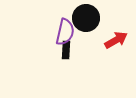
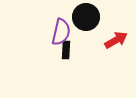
black circle: moved 1 px up
purple semicircle: moved 4 px left
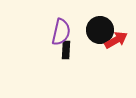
black circle: moved 14 px right, 13 px down
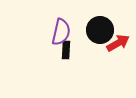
red arrow: moved 2 px right, 3 px down
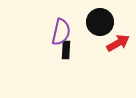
black circle: moved 8 px up
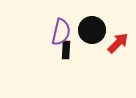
black circle: moved 8 px left, 8 px down
red arrow: rotated 15 degrees counterclockwise
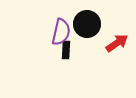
black circle: moved 5 px left, 6 px up
red arrow: moved 1 px left; rotated 10 degrees clockwise
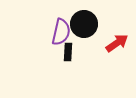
black circle: moved 3 px left
black rectangle: moved 2 px right, 2 px down
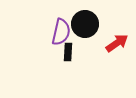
black circle: moved 1 px right
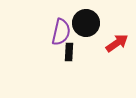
black circle: moved 1 px right, 1 px up
black rectangle: moved 1 px right
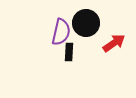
red arrow: moved 3 px left
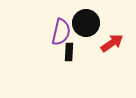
red arrow: moved 2 px left
